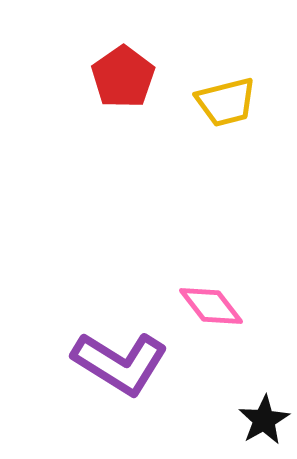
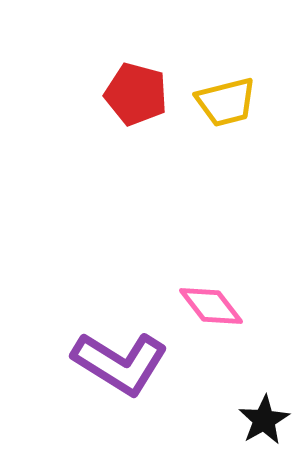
red pentagon: moved 13 px right, 17 px down; rotated 22 degrees counterclockwise
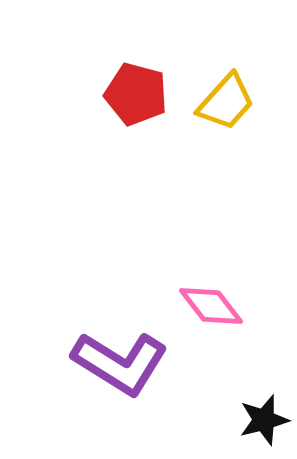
yellow trapezoid: rotated 34 degrees counterclockwise
black star: rotated 15 degrees clockwise
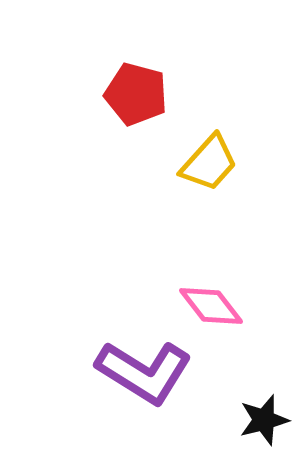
yellow trapezoid: moved 17 px left, 61 px down
purple L-shape: moved 24 px right, 9 px down
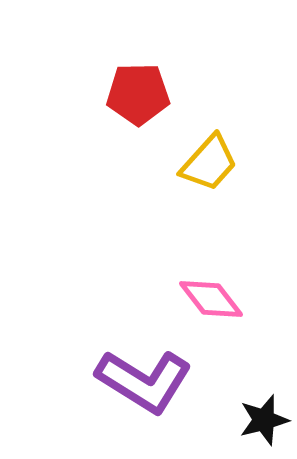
red pentagon: moved 2 px right; rotated 16 degrees counterclockwise
pink diamond: moved 7 px up
purple L-shape: moved 9 px down
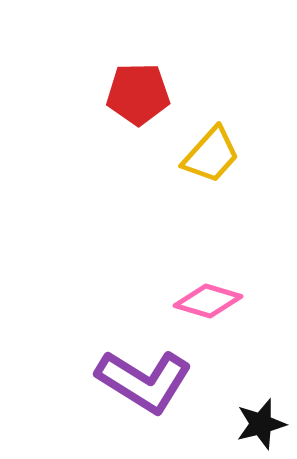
yellow trapezoid: moved 2 px right, 8 px up
pink diamond: moved 3 px left, 2 px down; rotated 36 degrees counterclockwise
black star: moved 3 px left, 4 px down
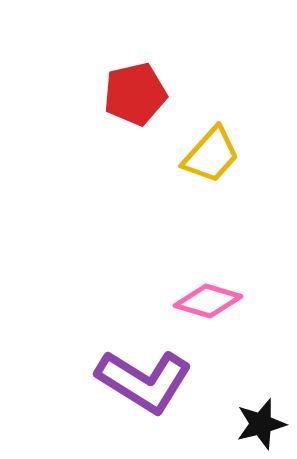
red pentagon: moved 3 px left; rotated 12 degrees counterclockwise
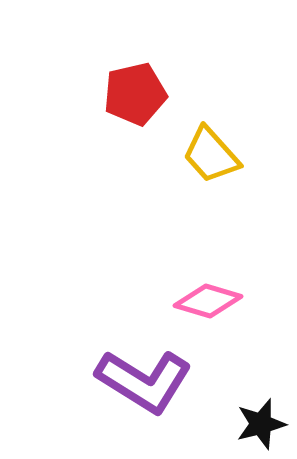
yellow trapezoid: rotated 96 degrees clockwise
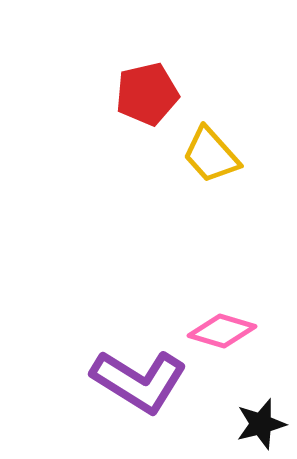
red pentagon: moved 12 px right
pink diamond: moved 14 px right, 30 px down
purple L-shape: moved 5 px left
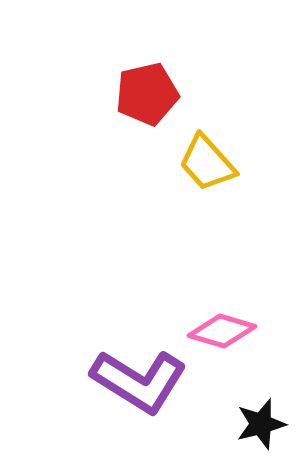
yellow trapezoid: moved 4 px left, 8 px down
